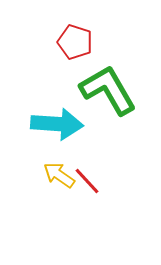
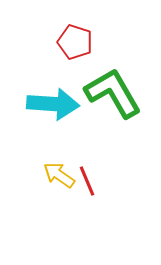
green L-shape: moved 5 px right, 3 px down
cyan arrow: moved 4 px left, 20 px up
red line: rotated 20 degrees clockwise
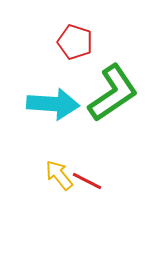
green L-shape: rotated 86 degrees clockwise
yellow arrow: rotated 16 degrees clockwise
red line: rotated 40 degrees counterclockwise
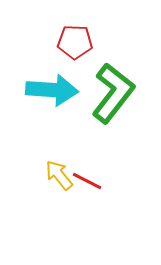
red pentagon: rotated 16 degrees counterclockwise
green L-shape: rotated 18 degrees counterclockwise
cyan arrow: moved 1 px left, 14 px up
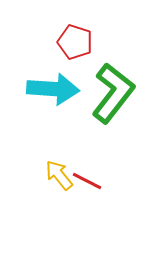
red pentagon: rotated 16 degrees clockwise
cyan arrow: moved 1 px right, 1 px up
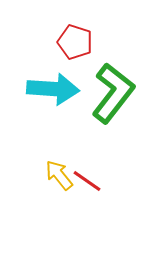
red line: rotated 8 degrees clockwise
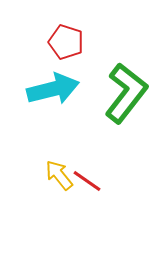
red pentagon: moved 9 px left
cyan arrow: rotated 18 degrees counterclockwise
green L-shape: moved 13 px right
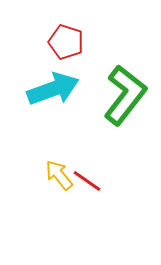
cyan arrow: rotated 6 degrees counterclockwise
green L-shape: moved 1 px left, 2 px down
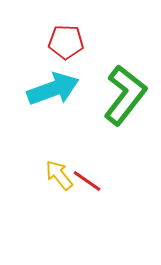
red pentagon: rotated 16 degrees counterclockwise
